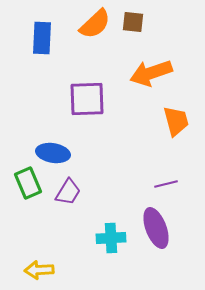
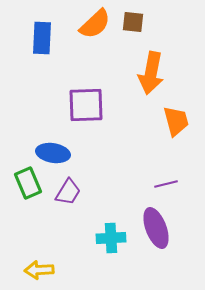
orange arrow: rotated 60 degrees counterclockwise
purple square: moved 1 px left, 6 px down
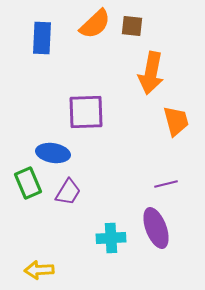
brown square: moved 1 px left, 4 px down
purple square: moved 7 px down
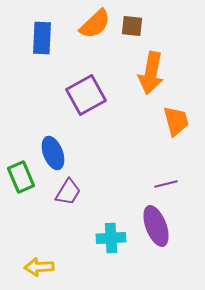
purple square: moved 17 px up; rotated 27 degrees counterclockwise
blue ellipse: rotated 60 degrees clockwise
green rectangle: moved 7 px left, 6 px up
purple ellipse: moved 2 px up
yellow arrow: moved 3 px up
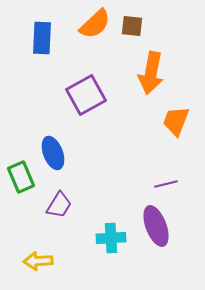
orange trapezoid: rotated 144 degrees counterclockwise
purple trapezoid: moved 9 px left, 13 px down
yellow arrow: moved 1 px left, 6 px up
